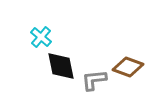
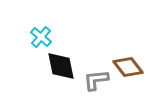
brown diamond: rotated 32 degrees clockwise
gray L-shape: moved 2 px right
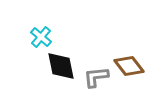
brown diamond: moved 1 px right, 1 px up
gray L-shape: moved 3 px up
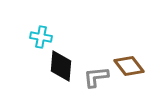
cyan cross: rotated 30 degrees counterclockwise
black diamond: rotated 16 degrees clockwise
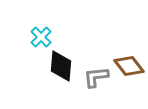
cyan cross: rotated 35 degrees clockwise
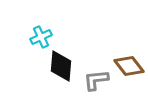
cyan cross: rotated 20 degrees clockwise
gray L-shape: moved 3 px down
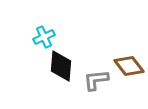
cyan cross: moved 3 px right
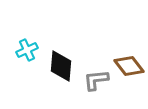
cyan cross: moved 17 px left, 13 px down
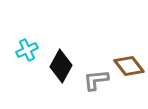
black diamond: rotated 24 degrees clockwise
